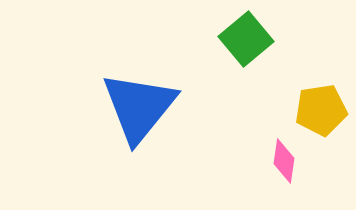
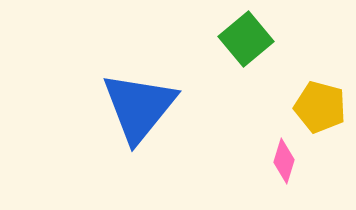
yellow pentagon: moved 1 px left, 3 px up; rotated 24 degrees clockwise
pink diamond: rotated 9 degrees clockwise
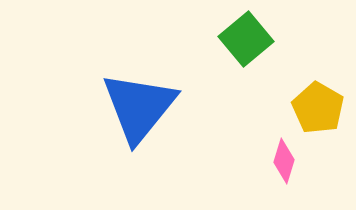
yellow pentagon: moved 2 px left, 1 px down; rotated 15 degrees clockwise
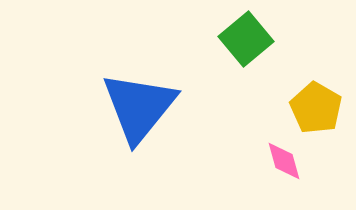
yellow pentagon: moved 2 px left
pink diamond: rotated 33 degrees counterclockwise
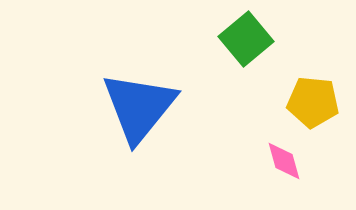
yellow pentagon: moved 3 px left, 6 px up; rotated 24 degrees counterclockwise
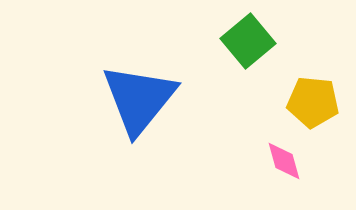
green square: moved 2 px right, 2 px down
blue triangle: moved 8 px up
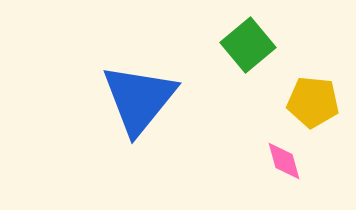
green square: moved 4 px down
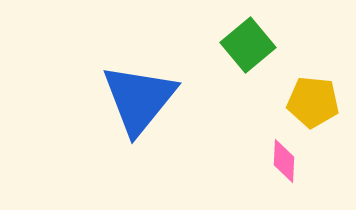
pink diamond: rotated 18 degrees clockwise
